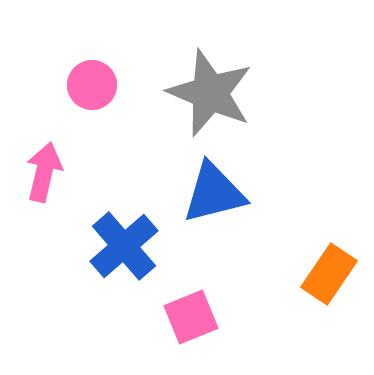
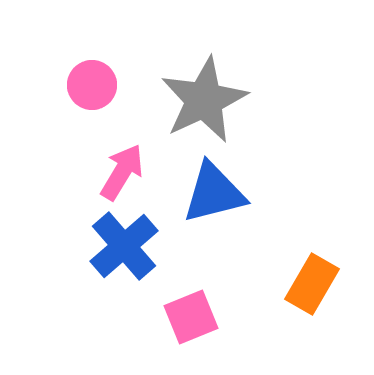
gray star: moved 6 px left, 7 px down; rotated 24 degrees clockwise
pink arrow: moved 78 px right; rotated 18 degrees clockwise
orange rectangle: moved 17 px left, 10 px down; rotated 4 degrees counterclockwise
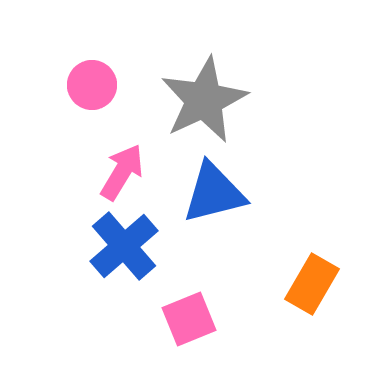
pink square: moved 2 px left, 2 px down
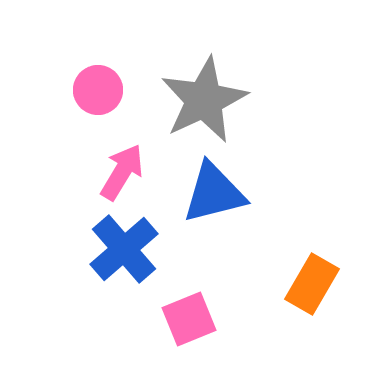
pink circle: moved 6 px right, 5 px down
blue cross: moved 3 px down
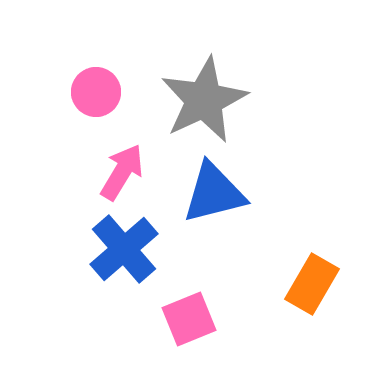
pink circle: moved 2 px left, 2 px down
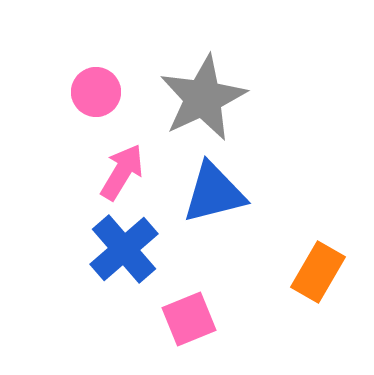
gray star: moved 1 px left, 2 px up
orange rectangle: moved 6 px right, 12 px up
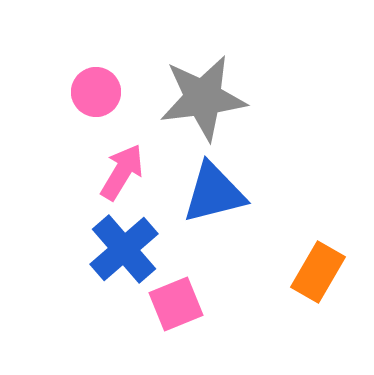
gray star: rotated 18 degrees clockwise
pink square: moved 13 px left, 15 px up
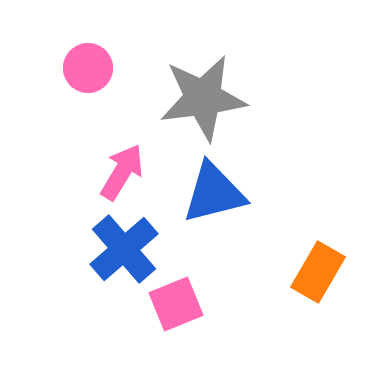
pink circle: moved 8 px left, 24 px up
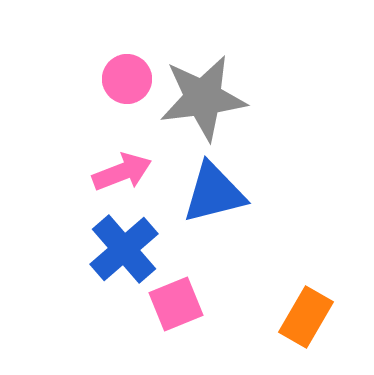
pink circle: moved 39 px right, 11 px down
pink arrow: rotated 38 degrees clockwise
orange rectangle: moved 12 px left, 45 px down
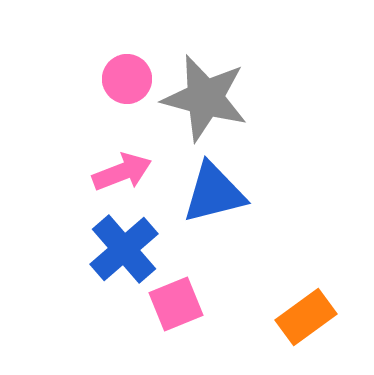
gray star: moved 2 px right; rotated 22 degrees clockwise
orange rectangle: rotated 24 degrees clockwise
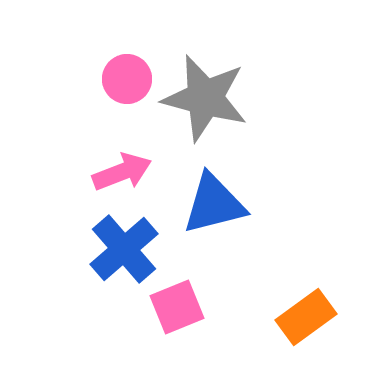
blue triangle: moved 11 px down
pink square: moved 1 px right, 3 px down
